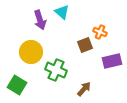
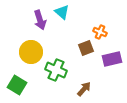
brown square: moved 1 px right, 3 px down
purple rectangle: moved 2 px up
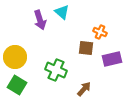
brown square: rotated 28 degrees clockwise
yellow circle: moved 16 px left, 5 px down
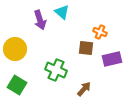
yellow circle: moved 8 px up
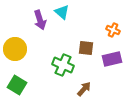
orange cross: moved 13 px right, 2 px up
green cross: moved 7 px right, 5 px up
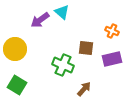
purple arrow: rotated 72 degrees clockwise
orange cross: moved 1 px left, 1 px down
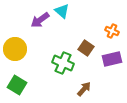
cyan triangle: moved 1 px up
brown square: rotated 28 degrees clockwise
green cross: moved 2 px up
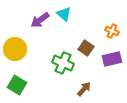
cyan triangle: moved 2 px right, 3 px down
